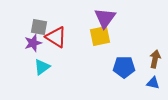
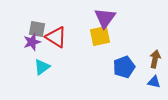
gray square: moved 2 px left, 2 px down
purple star: moved 1 px left, 1 px up
blue pentagon: rotated 20 degrees counterclockwise
blue triangle: moved 1 px right, 1 px up
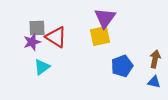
gray square: moved 1 px up; rotated 12 degrees counterclockwise
blue pentagon: moved 2 px left, 1 px up
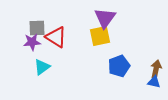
purple star: rotated 12 degrees clockwise
brown arrow: moved 1 px right, 10 px down
blue pentagon: moved 3 px left
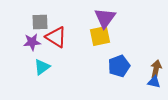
gray square: moved 3 px right, 6 px up
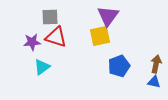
purple triangle: moved 3 px right, 2 px up
gray square: moved 10 px right, 5 px up
red triangle: rotated 15 degrees counterclockwise
brown arrow: moved 5 px up
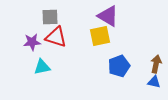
purple triangle: rotated 35 degrees counterclockwise
cyan triangle: rotated 24 degrees clockwise
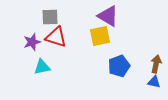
purple star: rotated 12 degrees counterclockwise
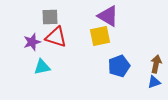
blue triangle: rotated 32 degrees counterclockwise
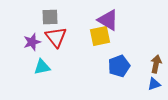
purple triangle: moved 4 px down
red triangle: rotated 35 degrees clockwise
blue triangle: moved 2 px down
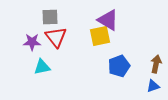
purple star: rotated 18 degrees clockwise
blue triangle: moved 1 px left, 2 px down
